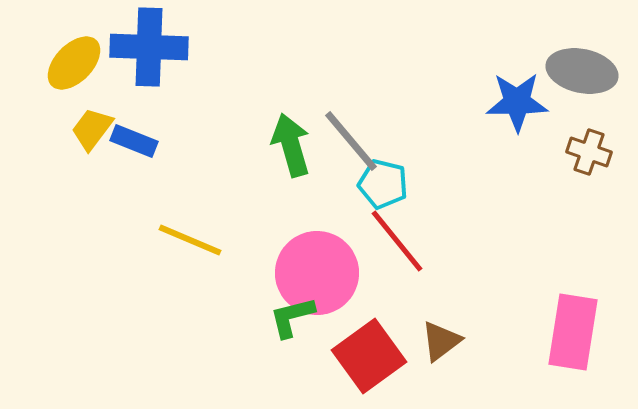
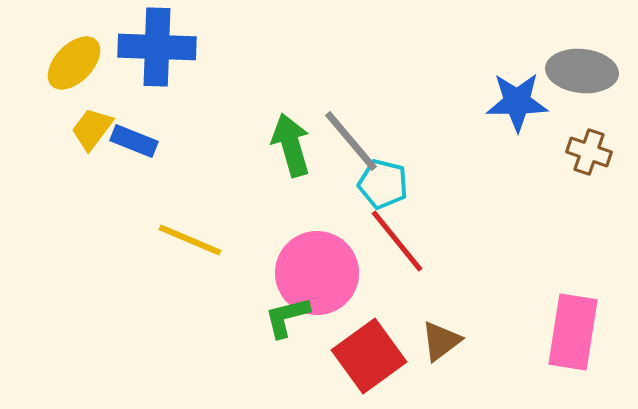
blue cross: moved 8 px right
gray ellipse: rotated 6 degrees counterclockwise
green L-shape: moved 5 px left
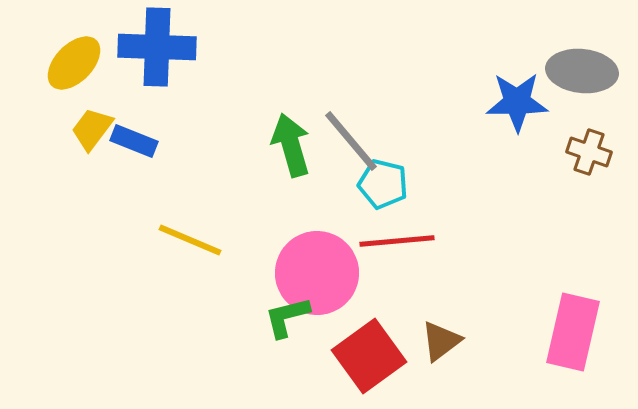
red line: rotated 56 degrees counterclockwise
pink rectangle: rotated 4 degrees clockwise
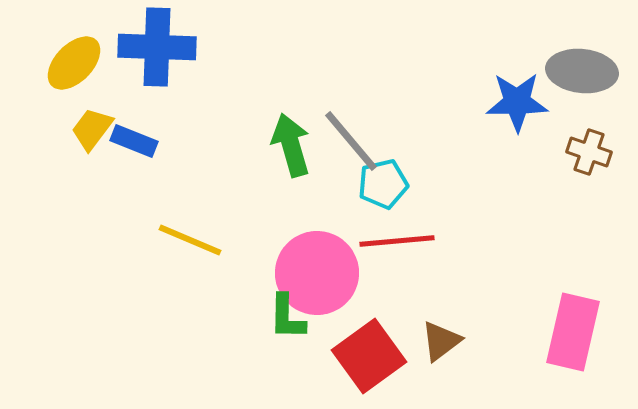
cyan pentagon: rotated 27 degrees counterclockwise
green L-shape: rotated 75 degrees counterclockwise
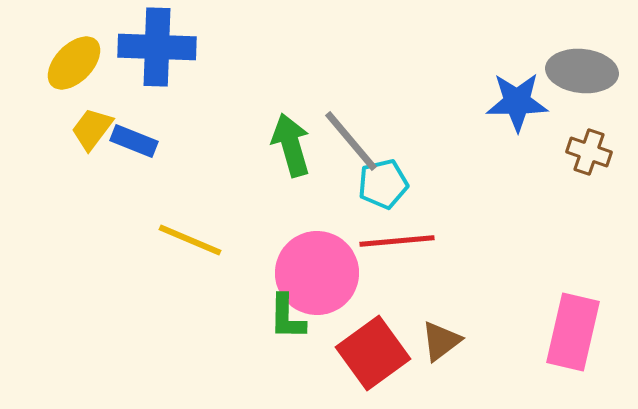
red square: moved 4 px right, 3 px up
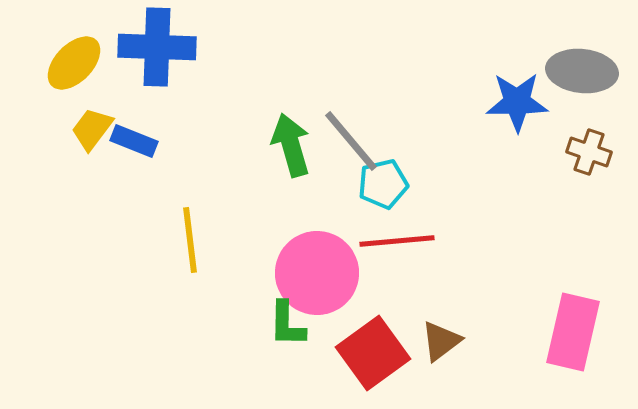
yellow line: rotated 60 degrees clockwise
green L-shape: moved 7 px down
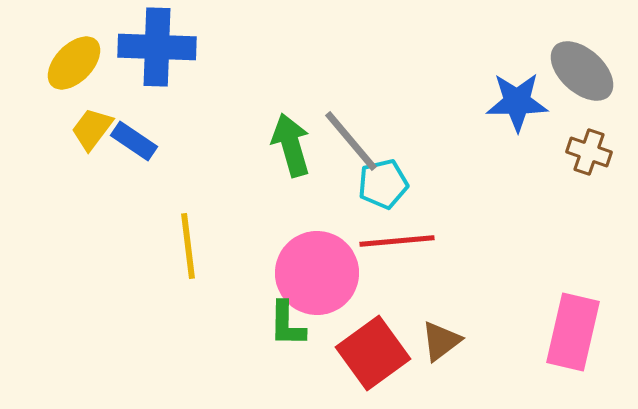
gray ellipse: rotated 36 degrees clockwise
blue rectangle: rotated 12 degrees clockwise
yellow line: moved 2 px left, 6 px down
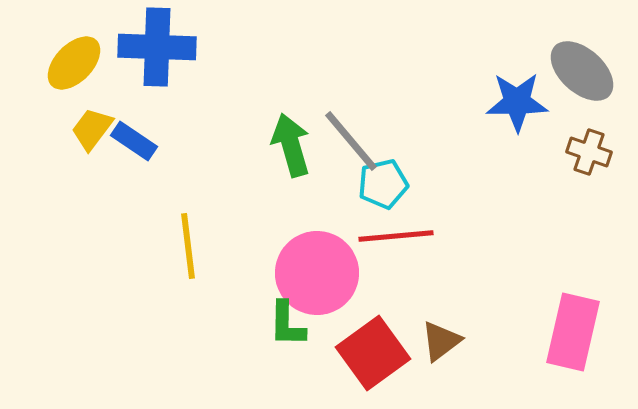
red line: moved 1 px left, 5 px up
